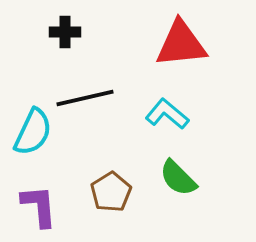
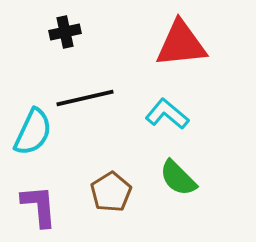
black cross: rotated 12 degrees counterclockwise
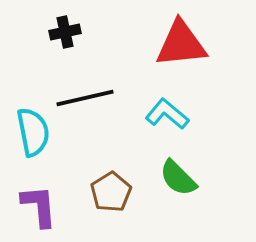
cyan semicircle: rotated 36 degrees counterclockwise
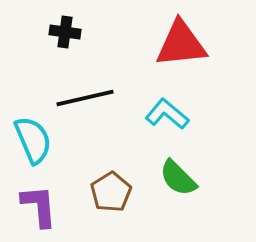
black cross: rotated 20 degrees clockwise
cyan semicircle: moved 8 px down; rotated 12 degrees counterclockwise
